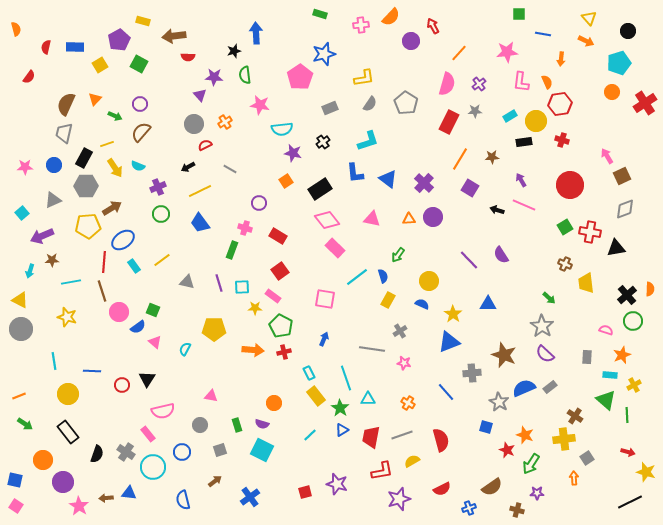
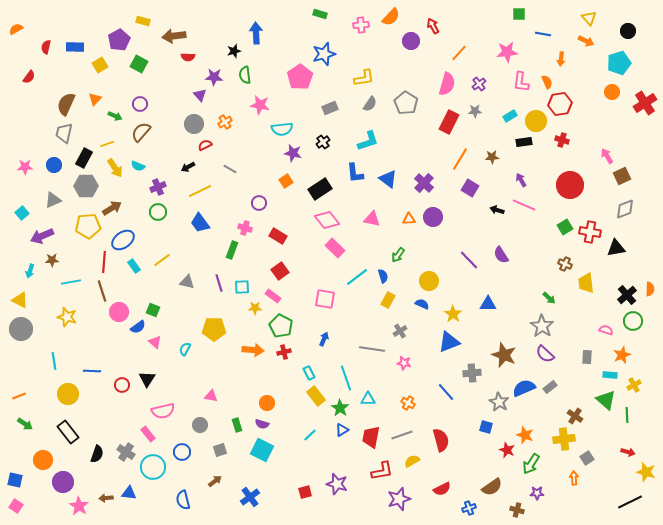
orange semicircle at (16, 29): rotated 104 degrees counterclockwise
green circle at (161, 214): moved 3 px left, 2 px up
orange circle at (274, 403): moved 7 px left
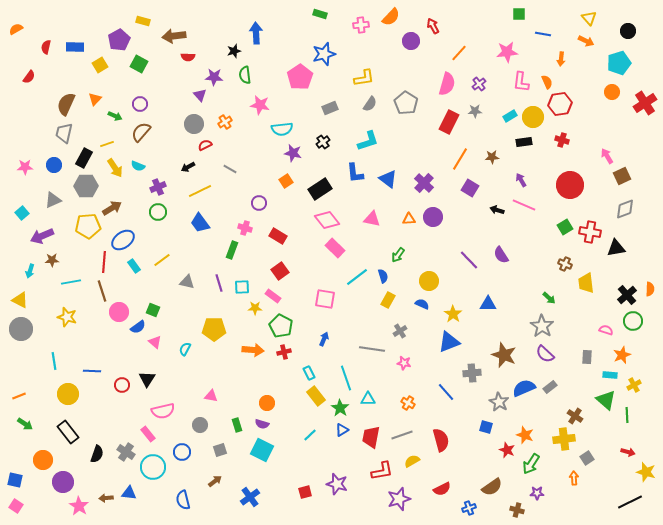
yellow circle at (536, 121): moved 3 px left, 4 px up
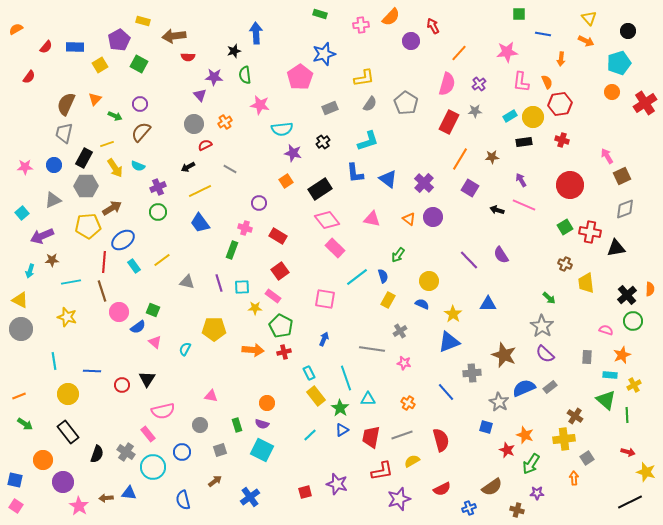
red semicircle at (46, 47): rotated 152 degrees counterclockwise
orange triangle at (409, 219): rotated 40 degrees clockwise
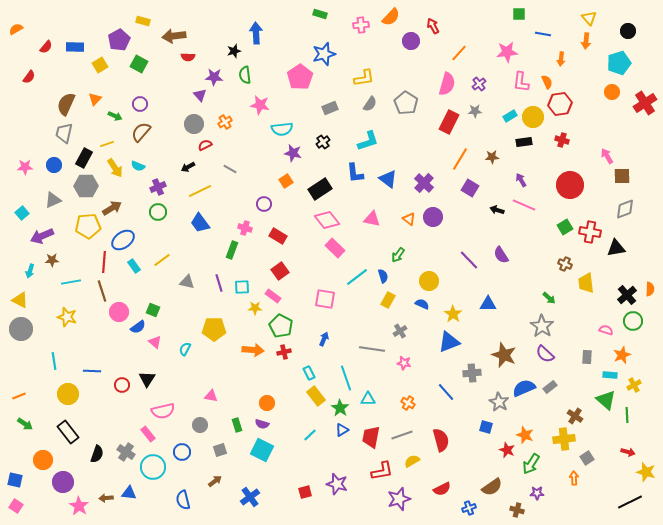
orange arrow at (586, 41): rotated 70 degrees clockwise
brown square at (622, 176): rotated 24 degrees clockwise
purple circle at (259, 203): moved 5 px right, 1 px down
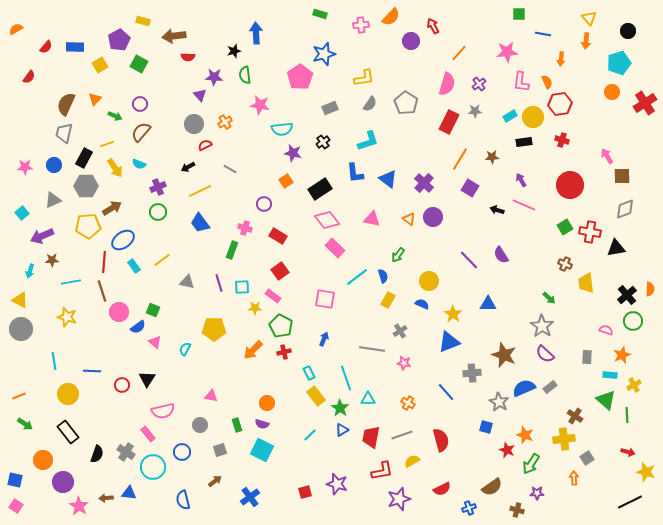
cyan semicircle at (138, 166): moved 1 px right, 2 px up
orange arrow at (253, 350): rotated 130 degrees clockwise
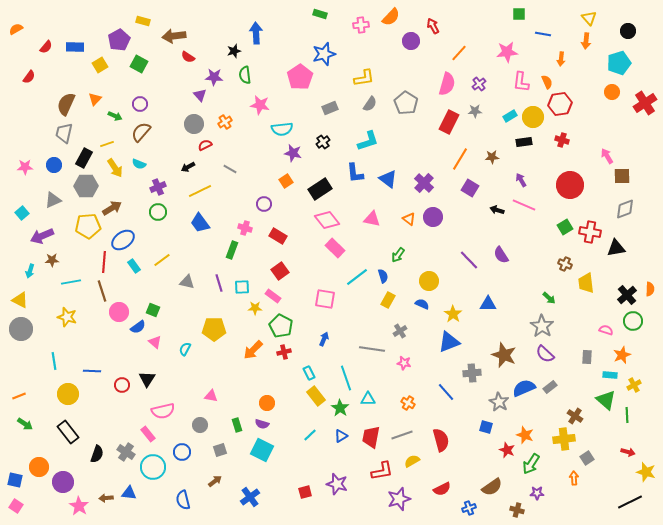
red semicircle at (188, 57): rotated 32 degrees clockwise
blue triangle at (342, 430): moved 1 px left, 6 px down
orange circle at (43, 460): moved 4 px left, 7 px down
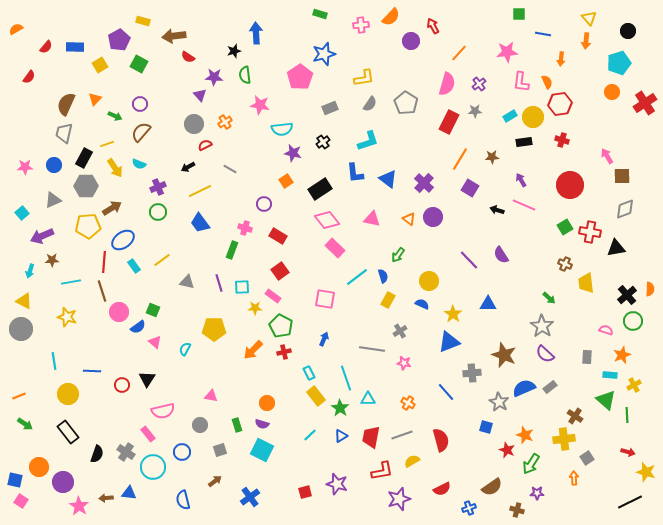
yellow triangle at (20, 300): moved 4 px right, 1 px down
pink square at (16, 506): moved 5 px right, 5 px up
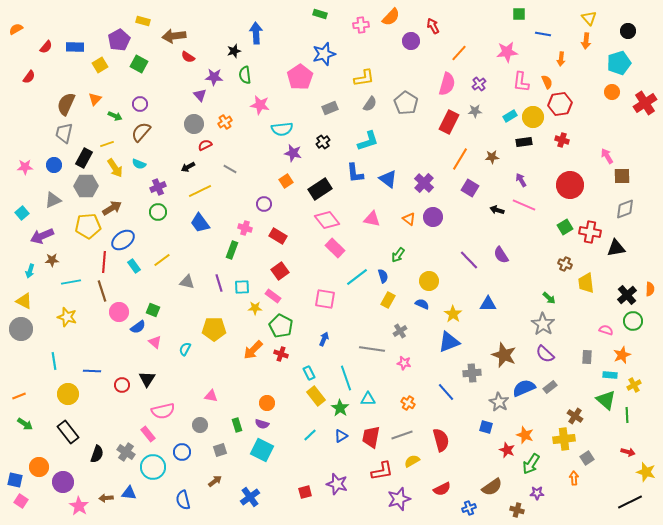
gray star at (542, 326): moved 1 px right, 2 px up
red cross at (284, 352): moved 3 px left, 2 px down; rotated 32 degrees clockwise
